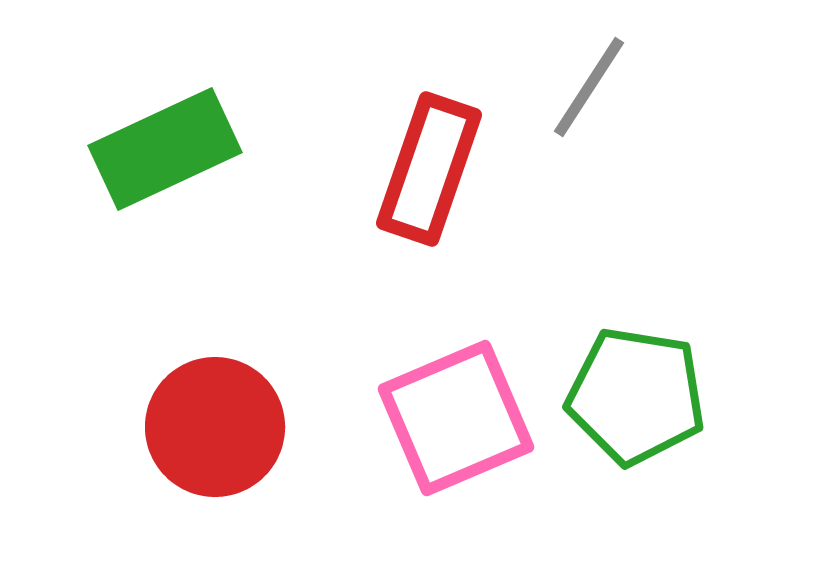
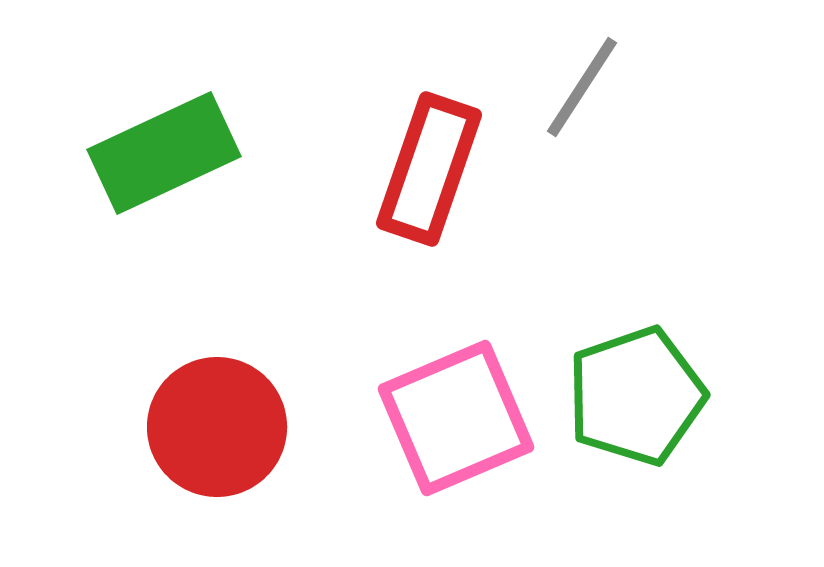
gray line: moved 7 px left
green rectangle: moved 1 px left, 4 px down
green pentagon: rotated 28 degrees counterclockwise
red circle: moved 2 px right
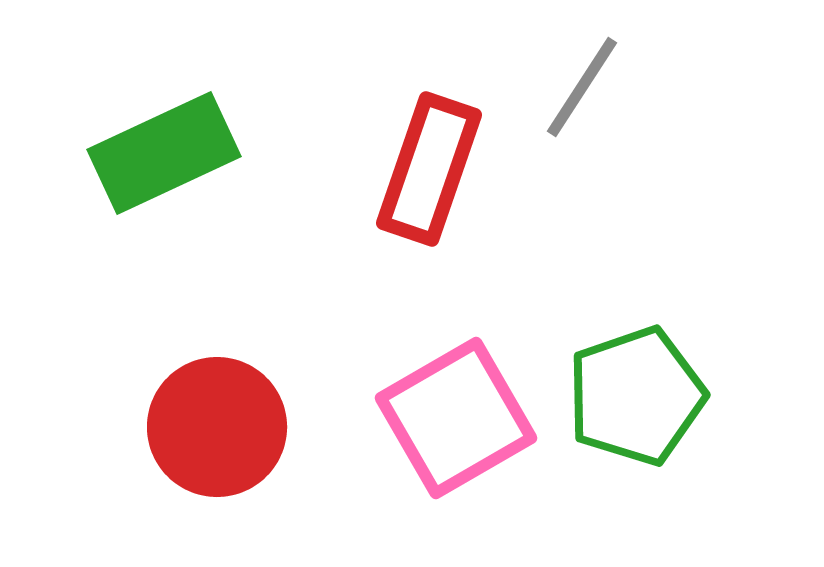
pink square: rotated 7 degrees counterclockwise
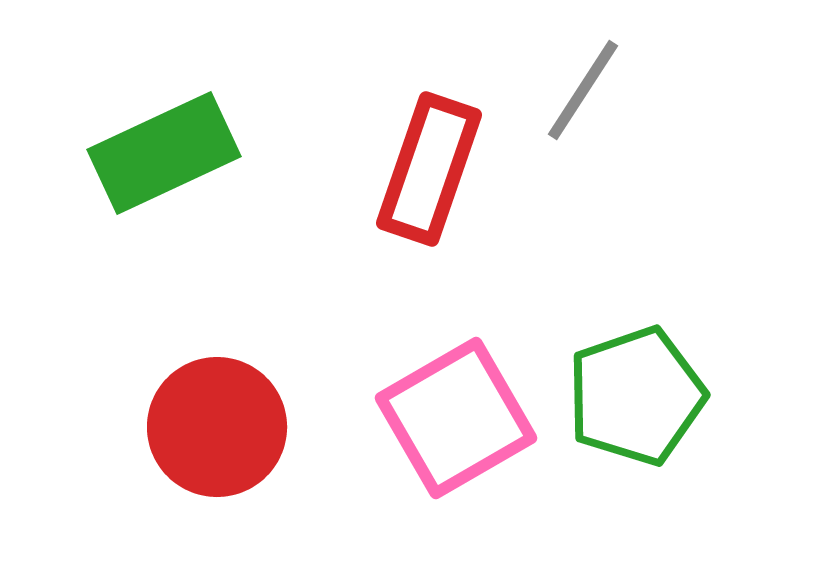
gray line: moved 1 px right, 3 px down
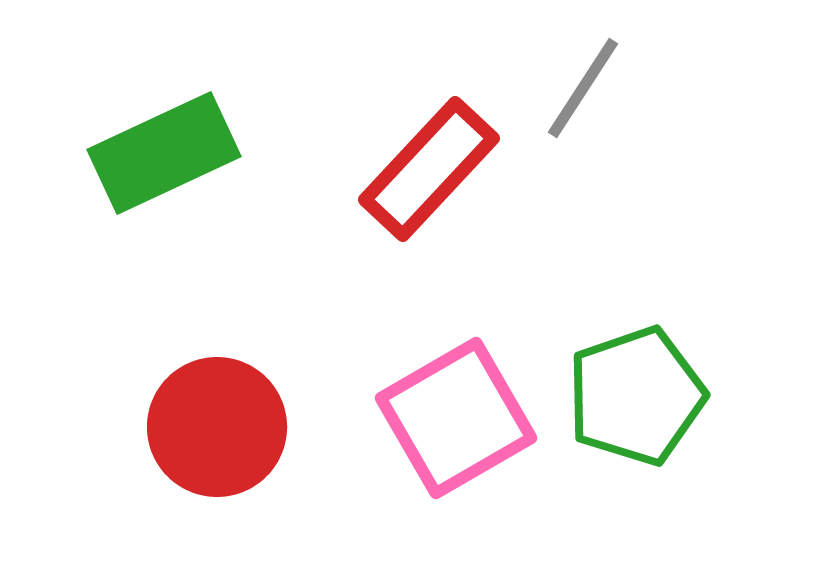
gray line: moved 2 px up
red rectangle: rotated 24 degrees clockwise
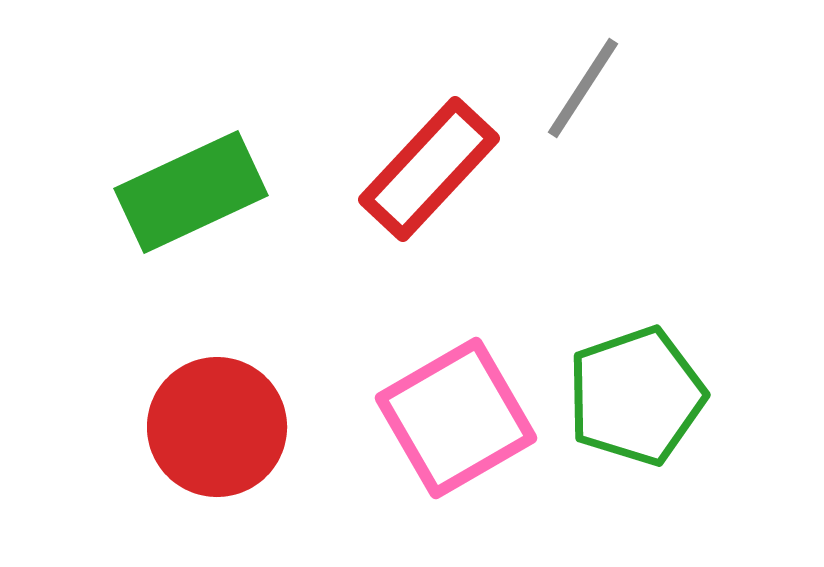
green rectangle: moved 27 px right, 39 px down
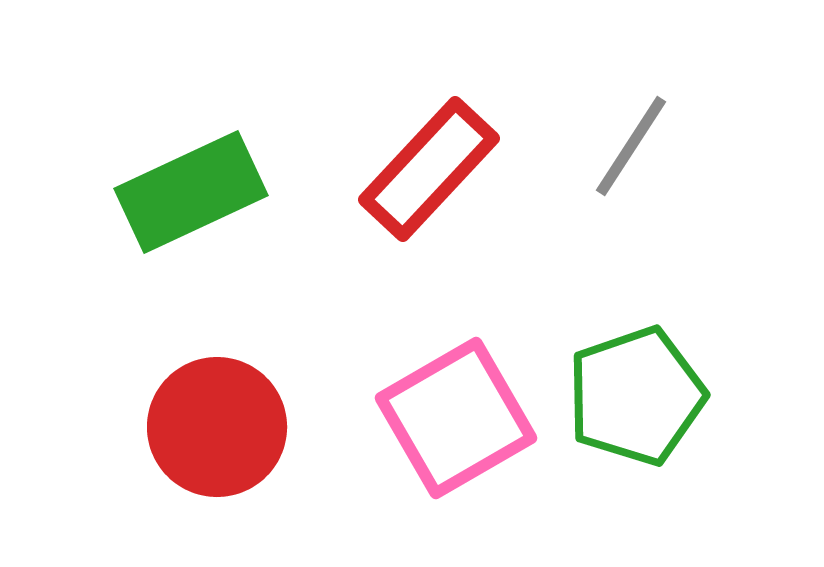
gray line: moved 48 px right, 58 px down
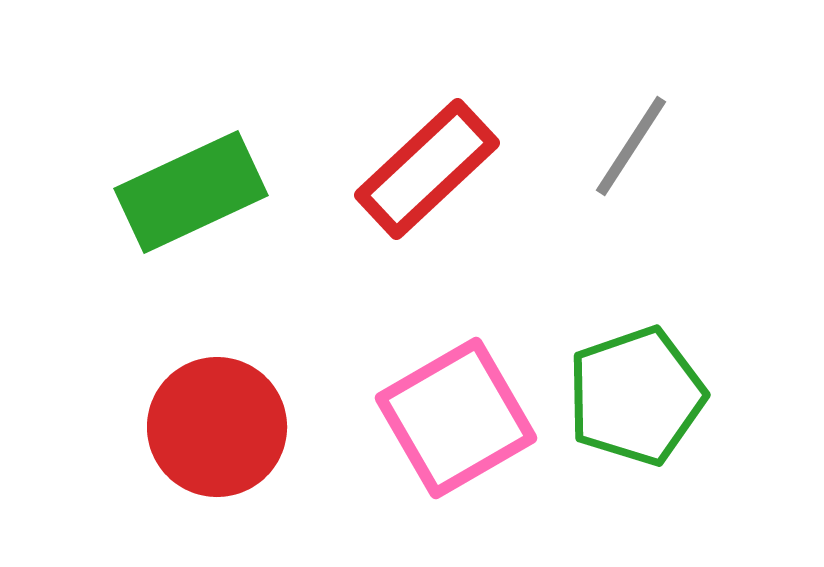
red rectangle: moved 2 px left; rotated 4 degrees clockwise
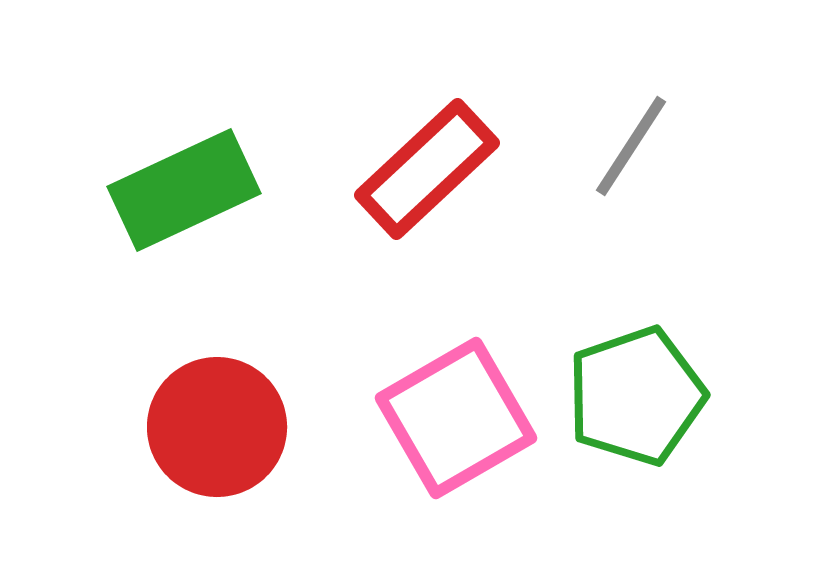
green rectangle: moved 7 px left, 2 px up
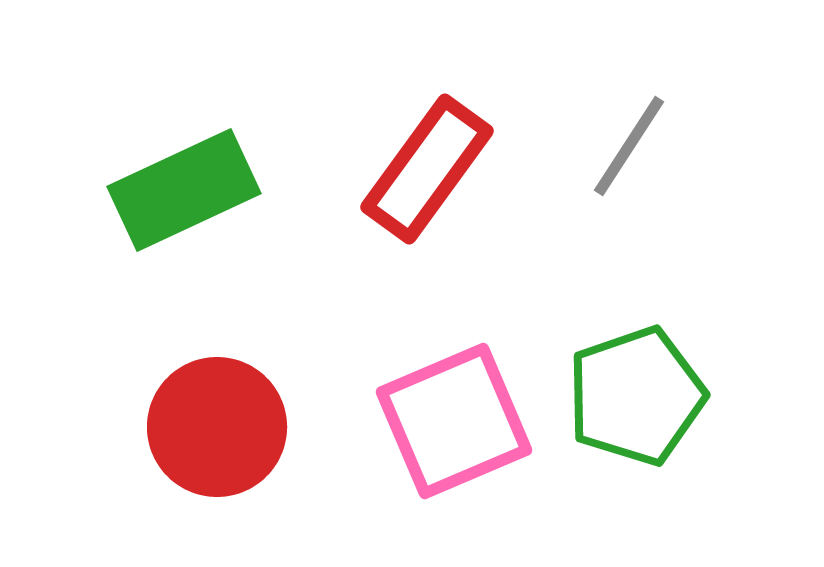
gray line: moved 2 px left
red rectangle: rotated 11 degrees counterclockwise
pink square: moved 2 px left, 3 px down; rotated 7 degrees clockwise
